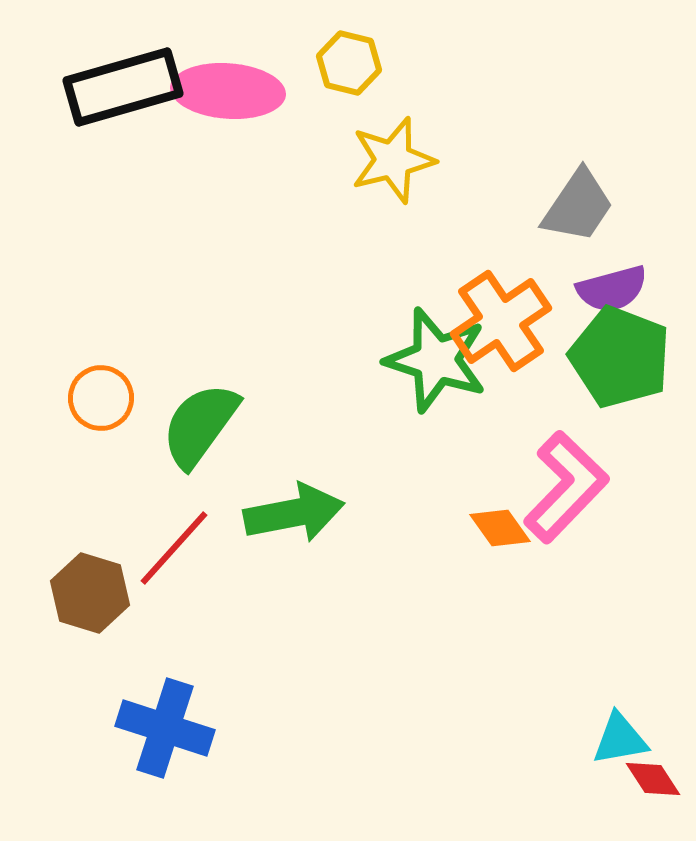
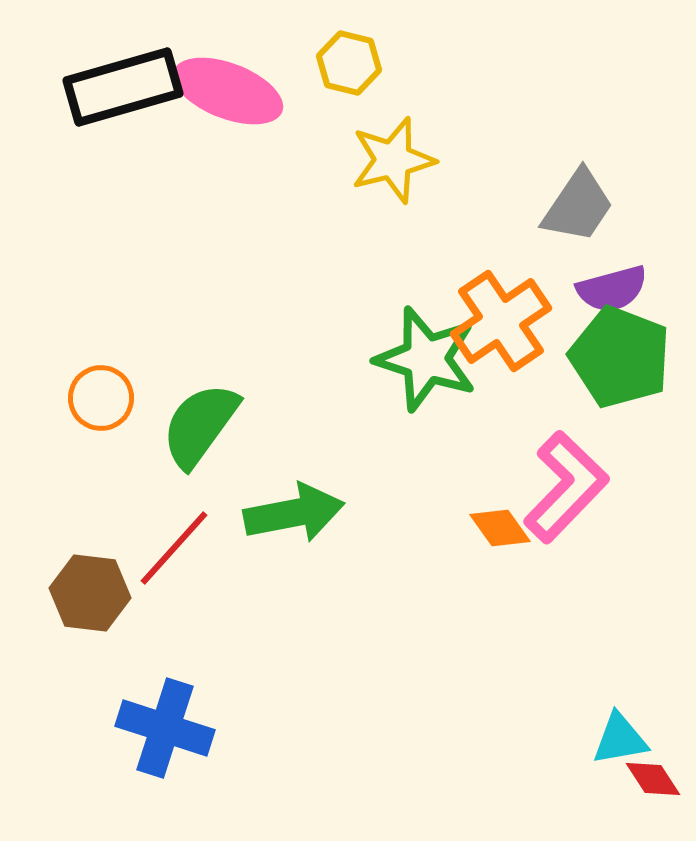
pink ellipse: rotated 17 degrees clockwise
green star: moved 10 px left, 1 px up
brown hexagon: rotated 10 degrees counterclockwise
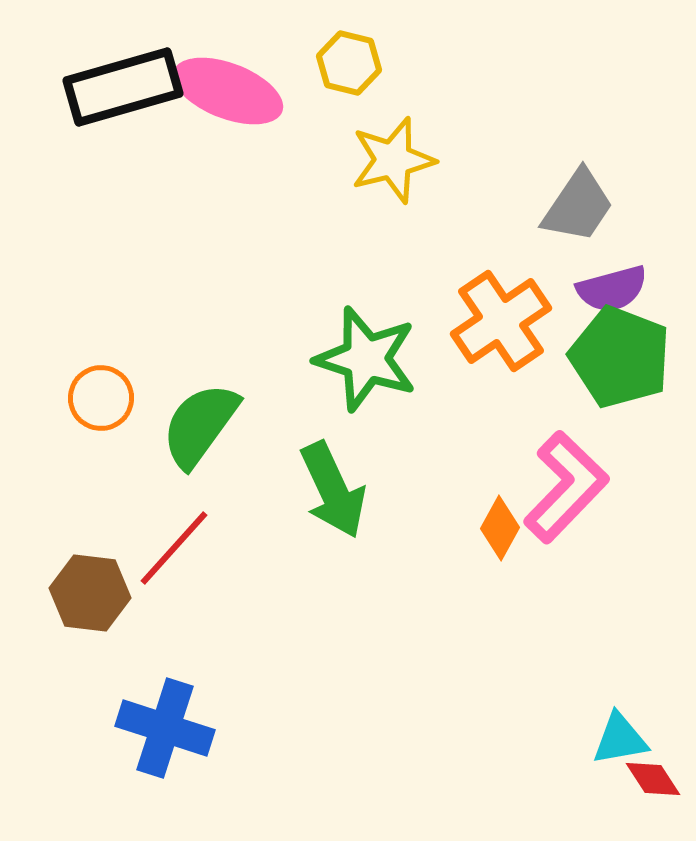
green star: moved 60 px left
green arrow: moved 39 px right, 23 px up; rotated 76 degrees clockwise
orange diamond: rotated 64 degrees clockwise
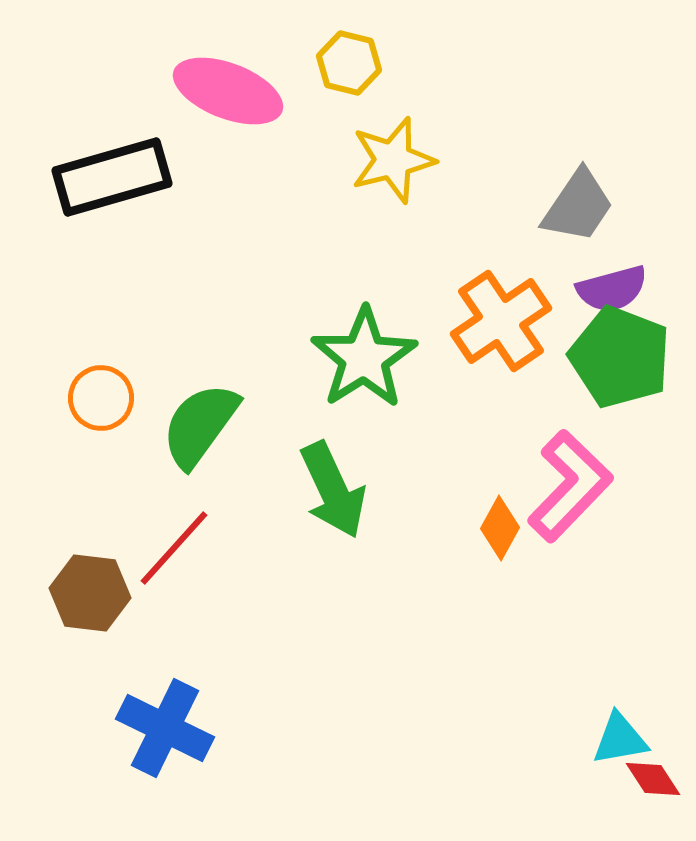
black rectangle: moved 11 px left, 90 px down
green star: moved 2 px left, 1 px up; rotated 22 degrees clockwise
pink L-shape: moved 4 px right, 1 px up
blue cross: rotated 8 degrees clockwise
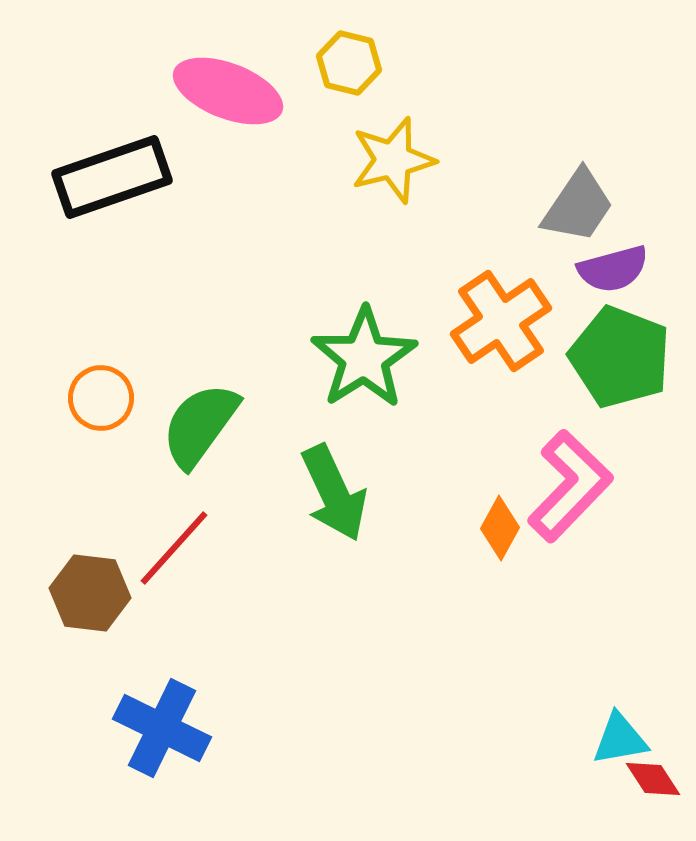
black rectangle: rotated 3 degrees counterclockwise
purple semicircle: moved 1 px right, 20 px up
green arrow: moved 1 px right, 3 px down
blue cross: moved 3 px left
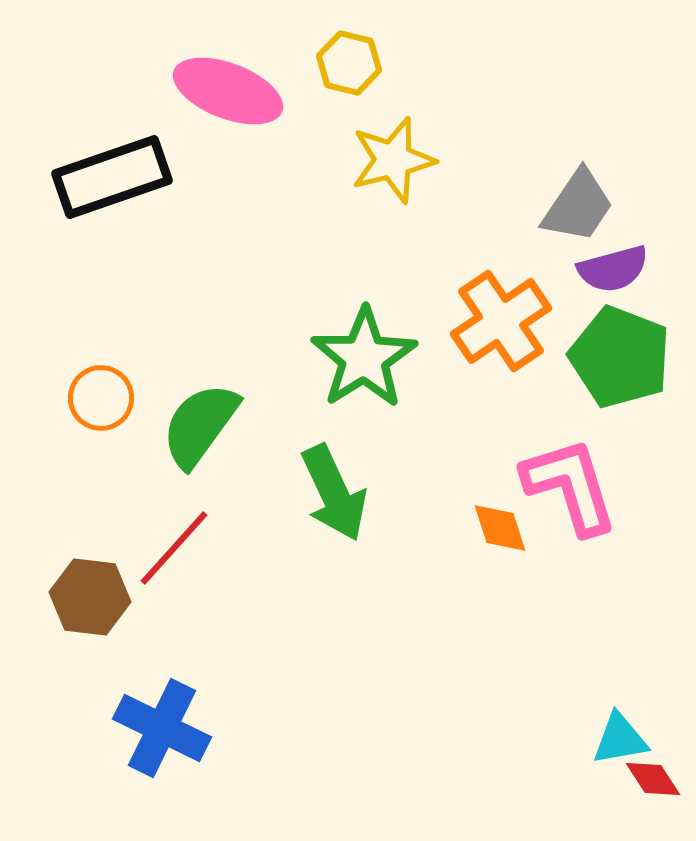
pink L-shape: rotated 61 degrees counterclockwise
orange diamond: rotated 46 degrees counterclockwise
brown hexagon: moved 4 px down
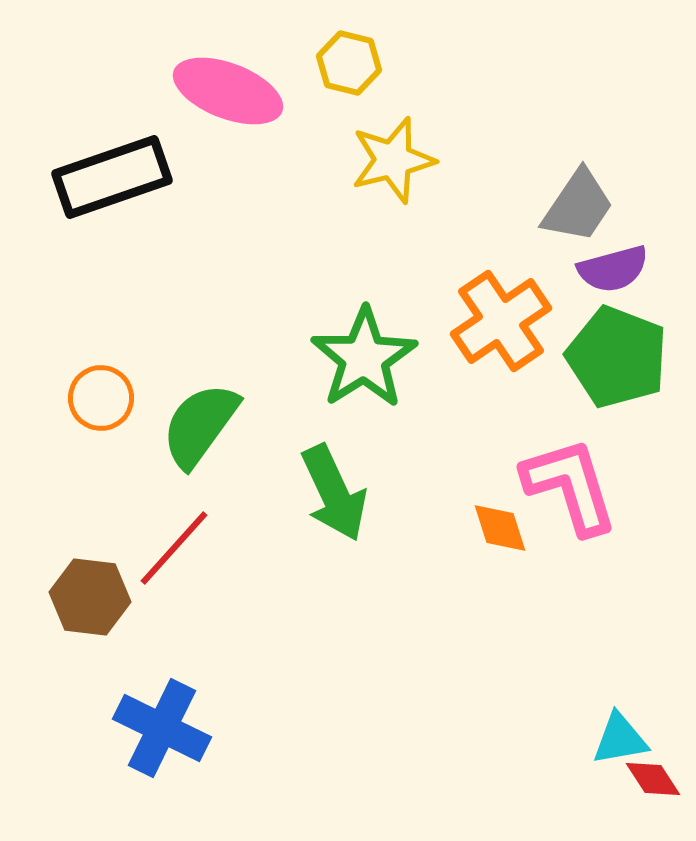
green pentagon: moved 3 px left
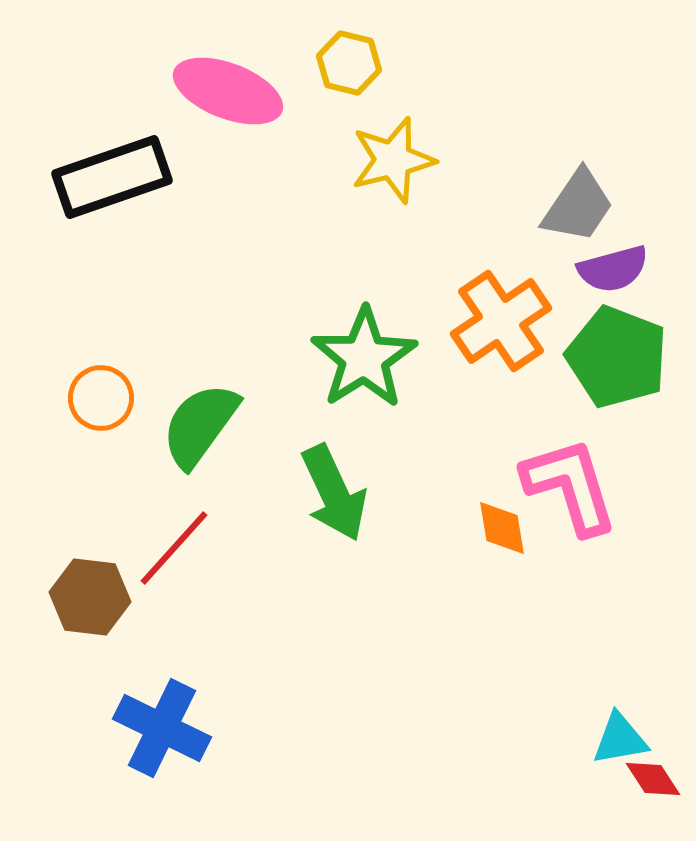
orange diamond: moved 2 px right; rotated 8 degrees clockwise
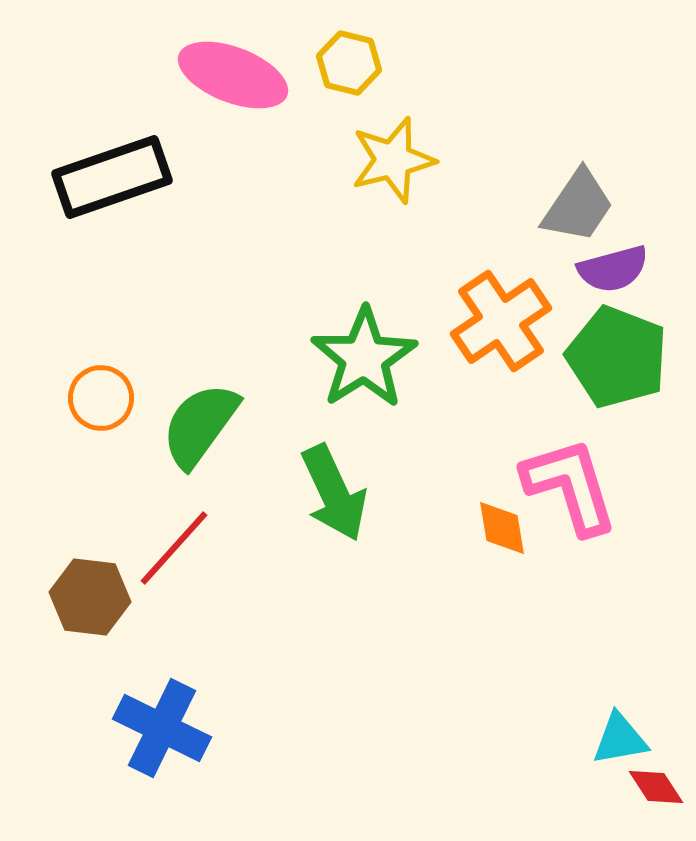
pink ellipse: moved 5 px right, 16 px up
red diamond: moved 3 px right, 8 px down
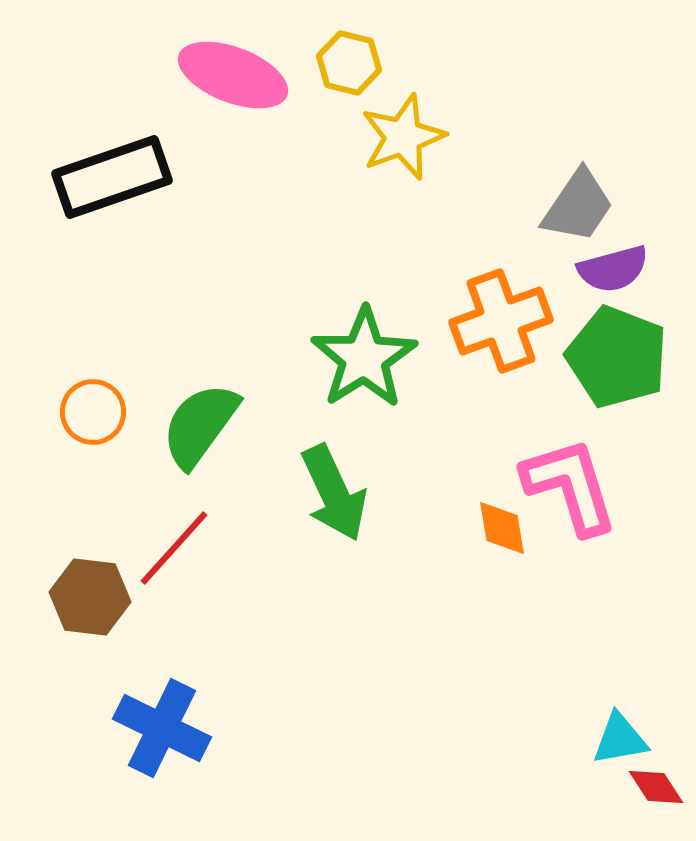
yellow star: moved 10 px right, 23 px up; rotated 6 degrees counterclockwise
orange cross: rotated 14 degrees clockwise
orange circle: moved 8 px left, 14 px down
